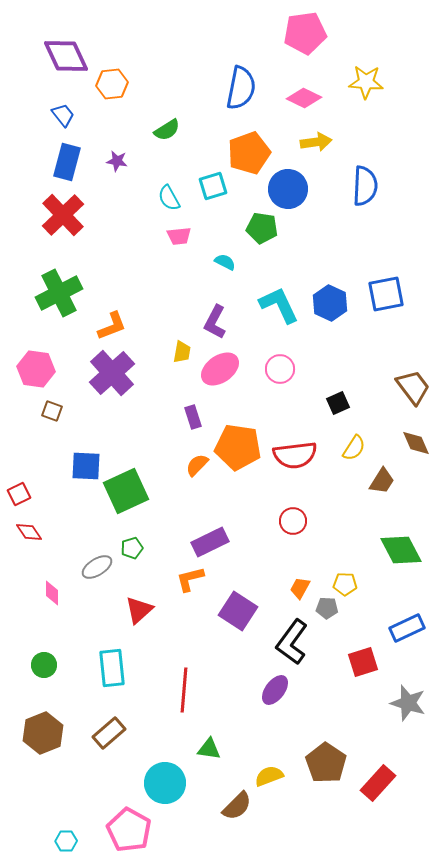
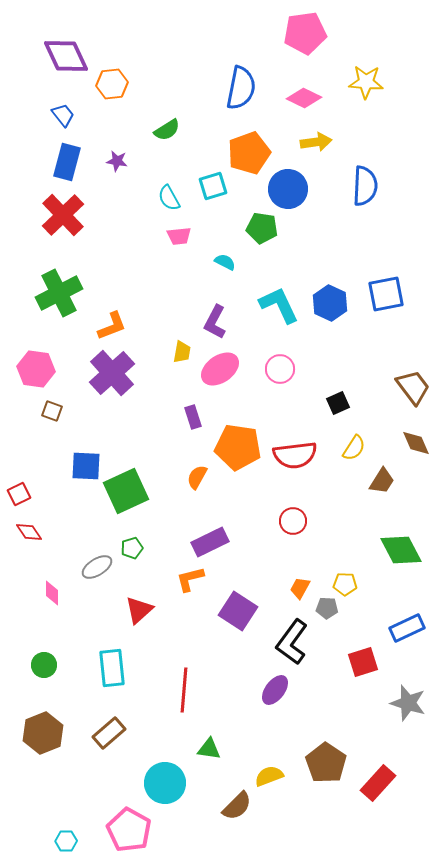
orange semicircle at (197, 465): moved 12 px down; rotated 15 degrees counterclockwise
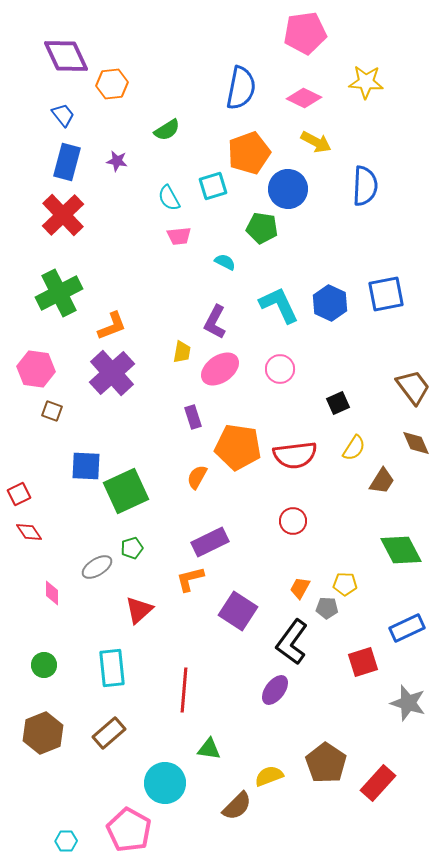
yellow arrow at (316, 142): rotated 36 degrees clockwise
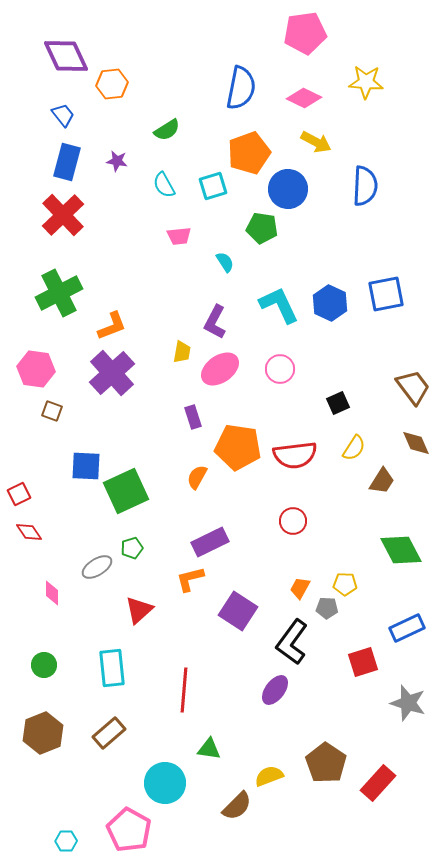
cyan semicircle at (169, 198): moved 5 px left, 13 px up
cyan semicircle at (225, 262): rotated 30 degrees clockwise
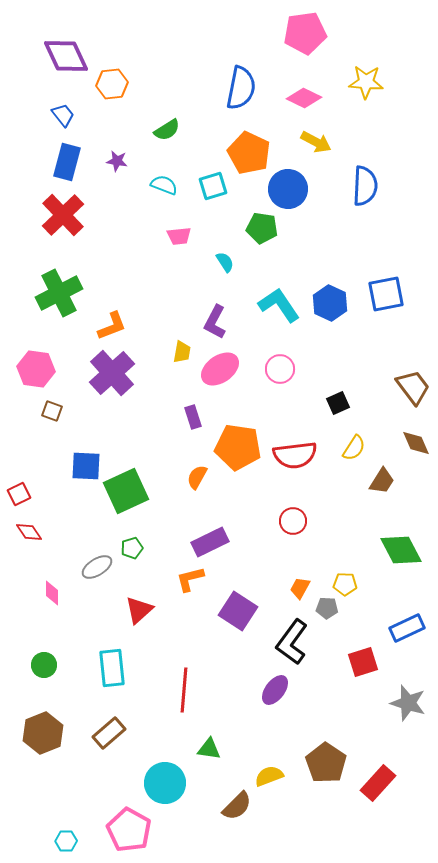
orange pentagon at (249, 153): rotated 27 degrees counterclockwise
cyan semicircle at (164, 185): rotated 140 degrees clockwise
cyan L-shape at (279, 305): rotated 9 degrees counterclockwise
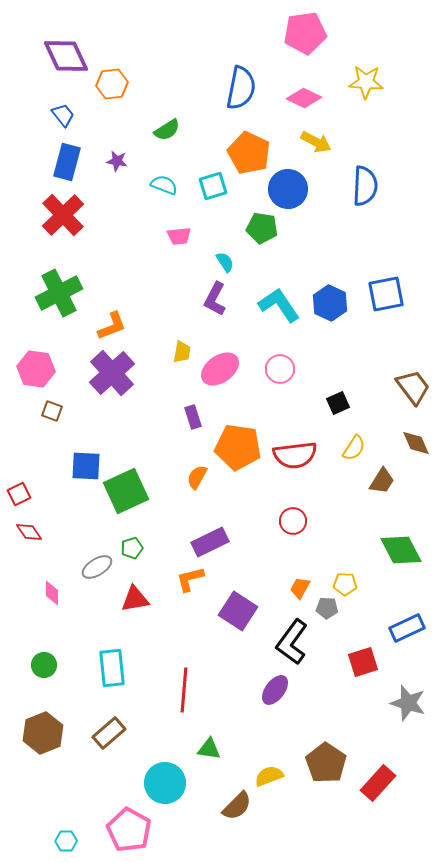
purple L-shape at (215, 322): moved 23 px up
red triangle at (139, 610): moved 4 px left, 11 px up; rotated 32 degrees clockwise
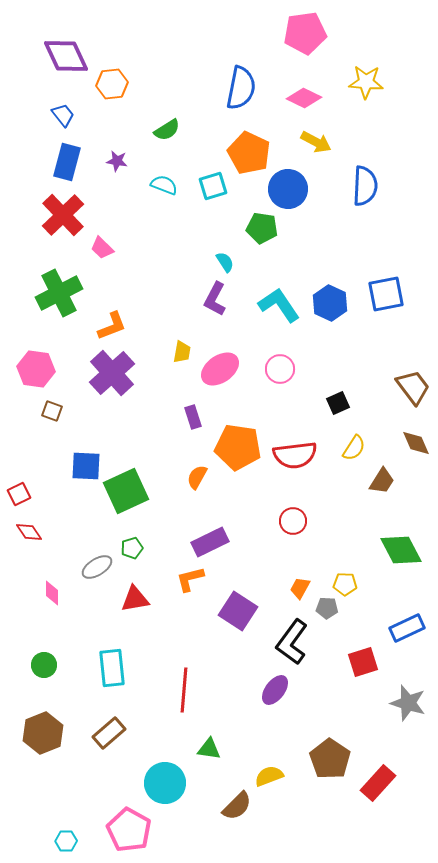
pink trapezoid at (179, 236): moved 77 px left, 12 px down; rotated 50 degrees clockwise
brown pentagon at (326, 763): moved 4 px right, 4 px up
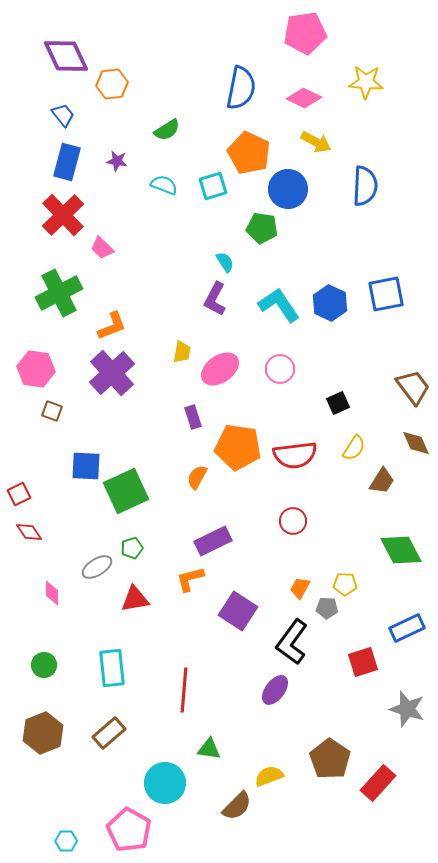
purple rectangle at (210, 542): moved 3 px right, 1 px up
gray star at (408, 703): moved 1 px left, 6 px down
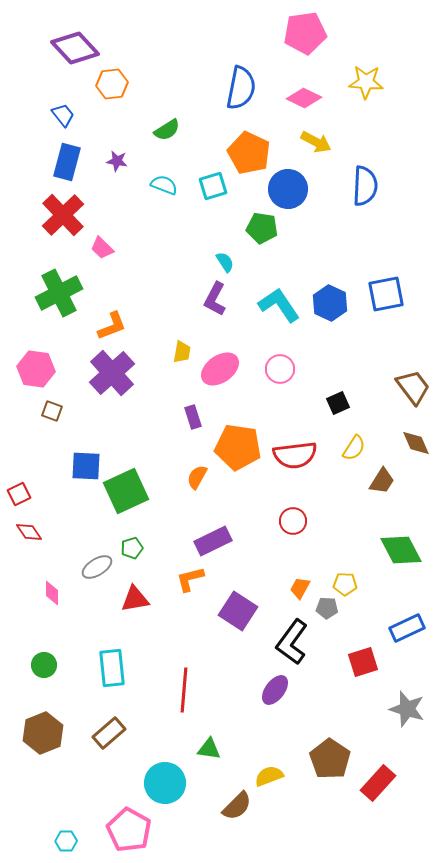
purple diamond at (66, 56): moved 9 px right, 8 px up; rotated 18 degrees counterclockwise
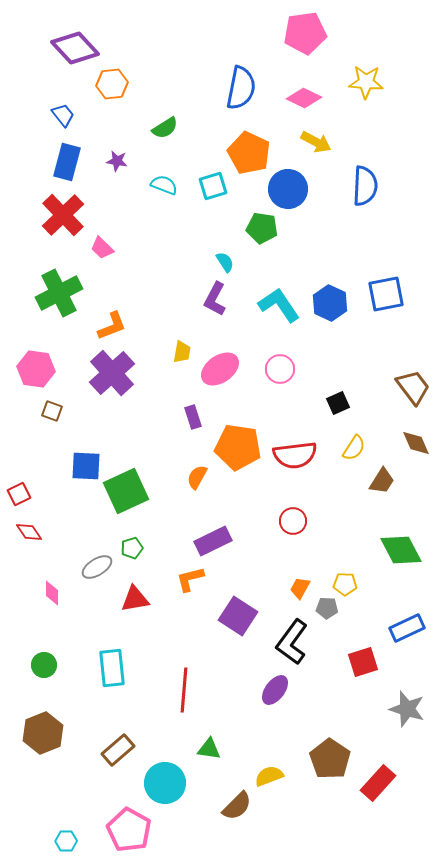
green semicircle at (167, 130): moved 2 px left, 2 px up
purple square at (238, 611): moved 5 px down
brown rectangle at (109, 733): moved 9 px right, 17 px down
